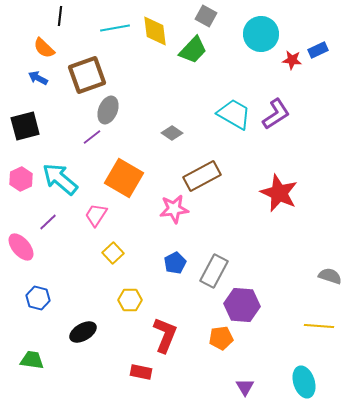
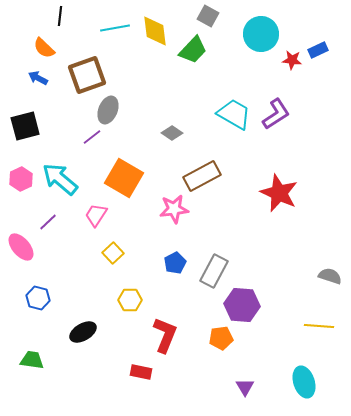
gray square at (206, 16): moved 2 px right
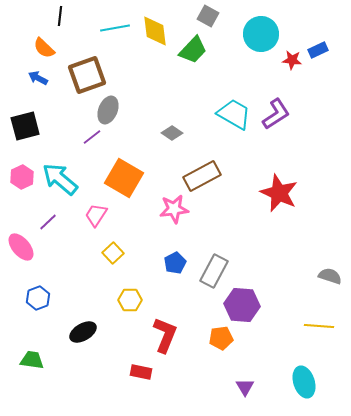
pink hexagon at (21, 179): moved 1 px right, 2 px up
blue hexagon at (38, 298): rotated 25 degrees clockwise
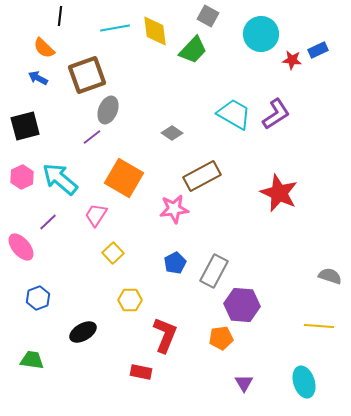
purple triangle at (245, 387): moved 1 px left, 4 px up
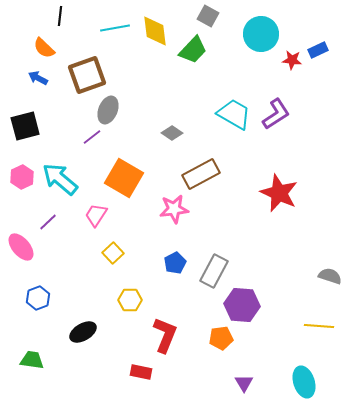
brown rectangle at (202, 176): moved 1 px left, 2 px up
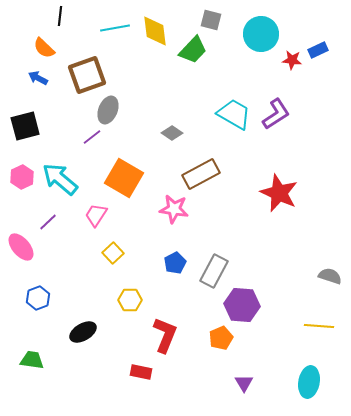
gray square at (208, 16): moved 3 px right, 4 px down; rotated 15 degrees counterclockwise
pink star at (174, 209): rotated 16 degrees clockwise
orange pentagon at (221, 338): rotated 15 degrees counterclockwise
cyan ellipse at (304, 382): moved 5 px right; rotated 28 degrees clockwise
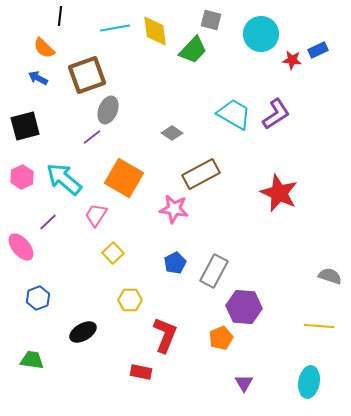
cyan arrow at (60, 179): moved 4 px right
purple hexagon at (242, 305): moved 2 px right, 2 px down
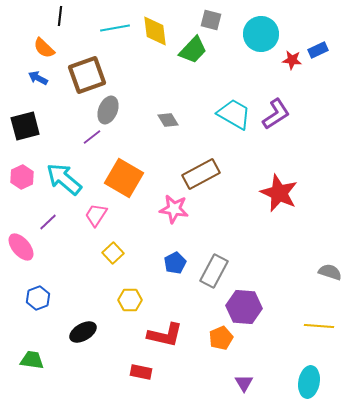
gray diamond at (172, 133): moved 4 px left, 13 px up; rotated 25 degrees clockwise
gray semicircle at (330, 276): moved 4 px up
red L-shape at (165, 335): rotated 81 degrees clockwise
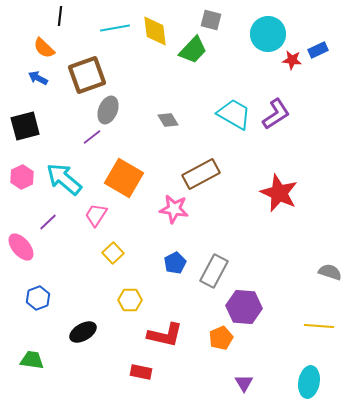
cyan circle at (261, 34): moved 7 px right
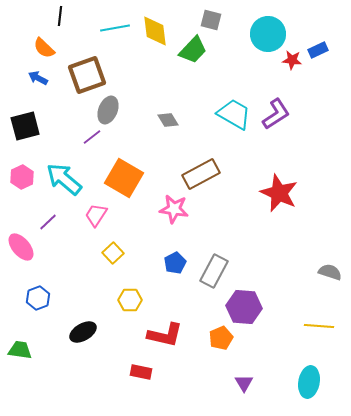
green trapezoid at (32, 360): moved 12 px left, 10 px up
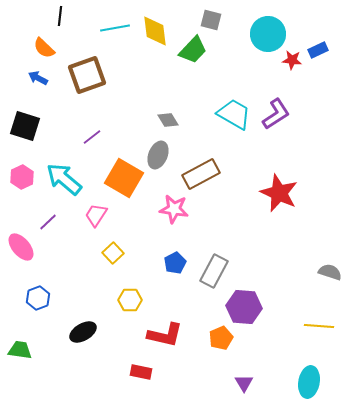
gray ellipse at (108, 110): moved 50 px right, 45 px down
black square at (25, 126): rotated 32 degrees clockwise
